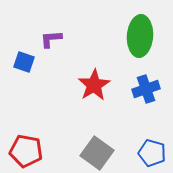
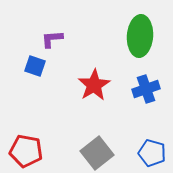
purple L-shape: moved 1 px right
blue square: moved 11 px right, 4 px down
gray square: rotated 16 degrees clockwise
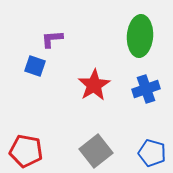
gray square: moved 1 px left, 2 px up
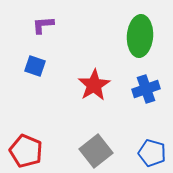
purple L-shape: moved 9 px left, 14 px up
red pentagon: rotated 12 degrees clockwise
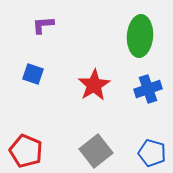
blue square: moved 2 px left, 8 px down
blue cross: moved 2 px right
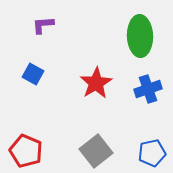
green ellipse: rotated 6 degrees counterclockwise
blue square: rotated 10 degrees clockwise
red star: moved 2 px right, 2 px up
blue pentagon: rotated 28 degrees counterclockwise
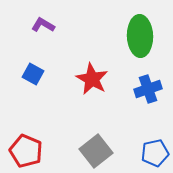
purple L-shape: rotated 35 degrees clockwise
red star: moved 4 px left, 4 px up; rotated 12 degrees counterclockwise
blue pentagon: moved 3 px right
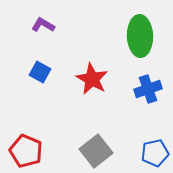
blue square: moved 7 px right, 2 px up
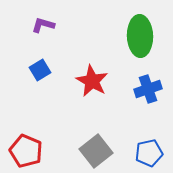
purple L-shape: rotated 15 degrees counterclockwise
blue square: moved 2 px up; rotated 30 degrees clockwise
red star: moved 2 px down
blue pentagon: moved 6 px left
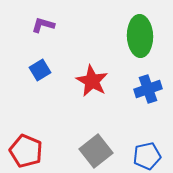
blue pentagon: moved 2 px left, 3 px down
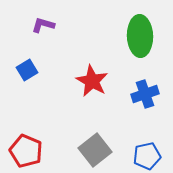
blue square: moved 13 px left
blue cross: moved 3 px left, 5 px down
gray square: moved 1 px left, 1 px up
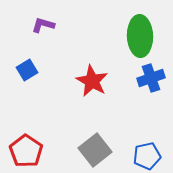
blue cross: moved 6 px right, 16 px up
red pentagon: rotated 12 degrees clockwise
